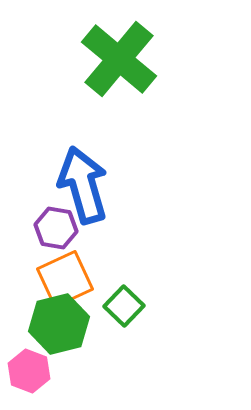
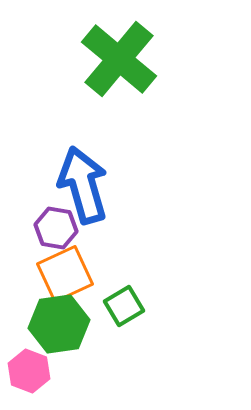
orange square: moved 5 px up
green square: rotated 15 degrees clockwise
green hexagon: rotated 6 degrees clockwise
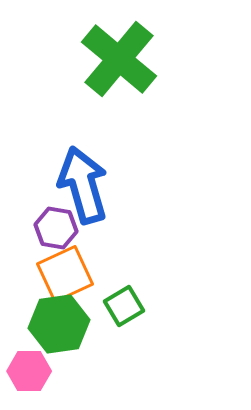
pink hexagon: rotated 21 degrees counterclockwise
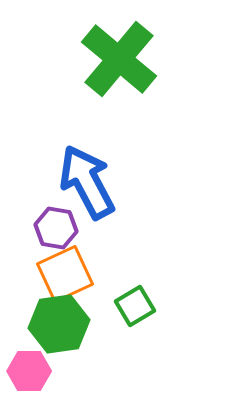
blue arrow: moved 4 px right, 3 px up; rotated 12 degrees counterclockwise
green square: moved 11 px right
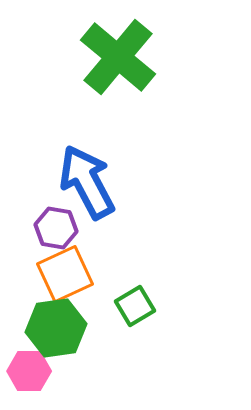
green cross: moved 1 px left, 2 px up
green hexagon: moved 3 px left, 4 px down
